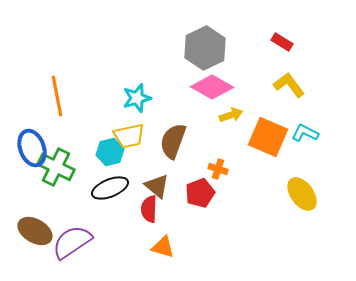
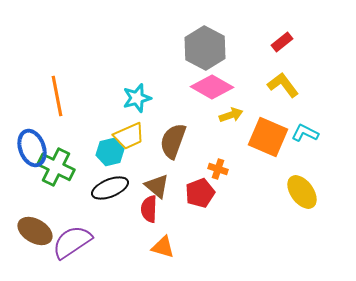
red rectangle: rotated 70 degrees counterclockwise
gray hexagon: rotated 6 degrees counterclockwise
yellow L-shape: moved 6 px left
yellow trapezoid: rotated 12 degrees counterclockwise
yellow ellipse: moved 2 px up
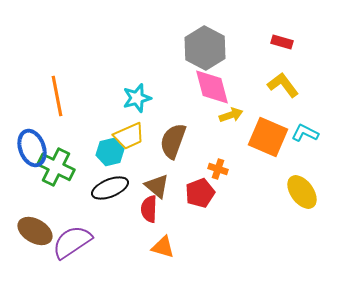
red rectangle: rotated 55 degrees clockwise
pink diamond: rotated 45 degrees clockwise
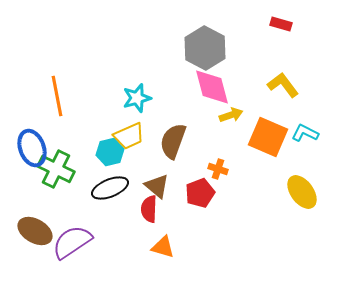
red rectangle: moved 1 px left, 18 px up
green cross: moved 2 px down
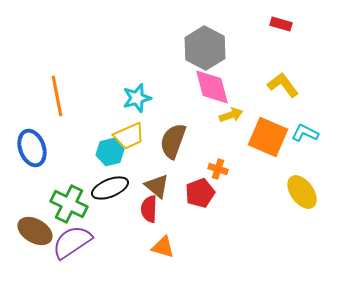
green cross: moved 13 px right, 35 px down
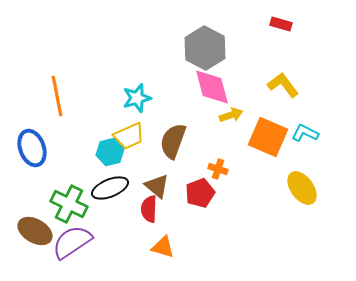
yellow ellipse: moved 4 px up
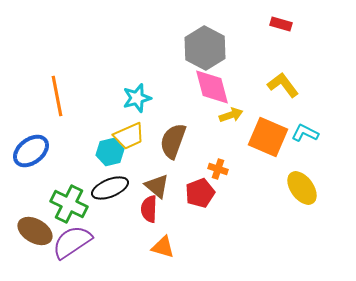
blue ellipse: moved 1 px left, 3 px down; rotated 72 degrees clockwise
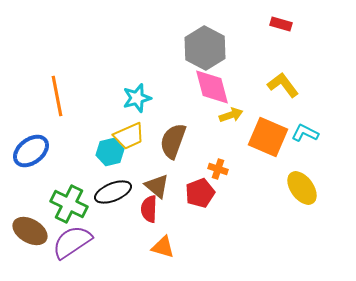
black ellipse: moved 3 px right, 4 px down
brown ellipse: moved 5 px left
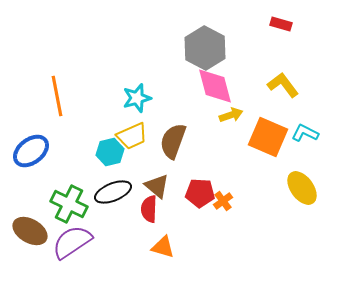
pink diamond: moved 3 px right, 1 px up
yellow trapezoid: moved 3 px right
orange cross: moved 5 px right, 32 px down; rotated 36 degrees clockwise
red pentagon: rotated 24 degrees clockwise
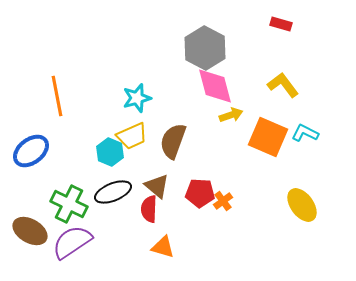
cyan hexagon: rotated 24 degrees counterclockwise
yellow ellipse: moved 17 px down
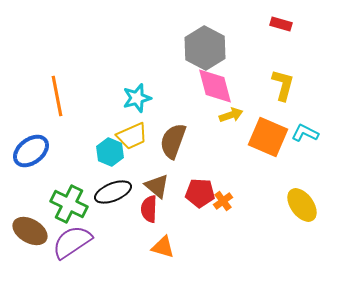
yellow L-shape: rotated 52 degrees clockwise
